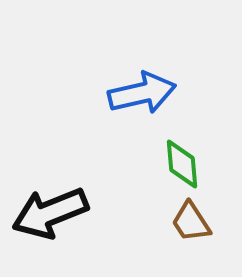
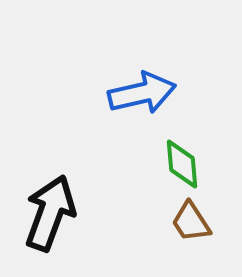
black arrow: rotated 132 degrees clockwise
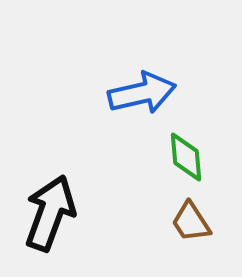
green diamond: moved 4 px right, 7 px up
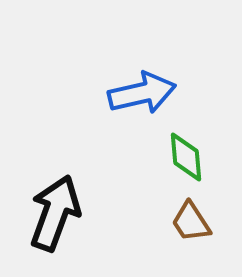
black arrow: moved 5 px right
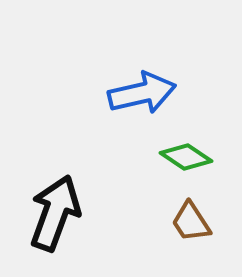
green diamond: rotated 51 degrees counterclockwise
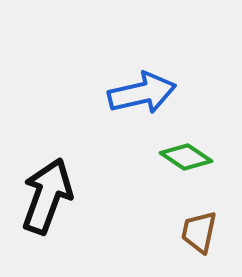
black arrow: moved 8 px left, 17 px up
brown trapezoid: moved 8 px right, 10 px down; rotated 45 degrees clockwise
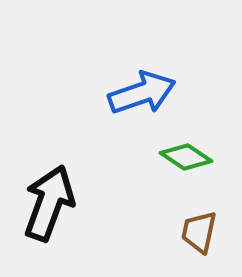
blue arrow: rotated 6 degrees counterclockwise
black arrow: moved 2 px right, 7 px down
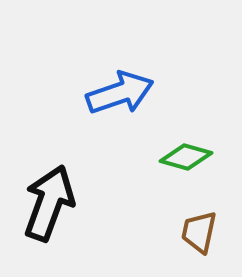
blue arrow: moved 22 px left
green diamond: rotated 18 degrees counterclockwise
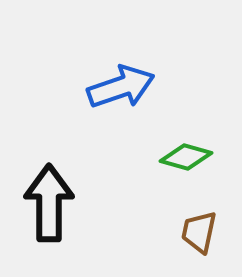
blue arrow: moved 1 px right, 6 px up
black arrow: rotated 20 degrees counterclockwise
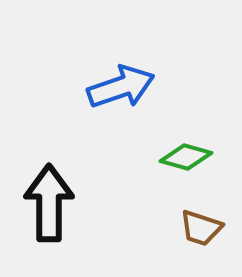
brown trapezoid: moved 2 px right, 4 px up; rotated 84 degrees counterclockwise
